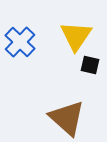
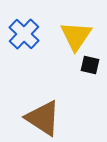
blue cross: moved 4 px right, 8 px up
brown triangle: moved 24 px left; rotated 9 degrees counterclockwise
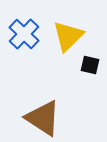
yellow triangle: moved 8 px left; rotated 12 degrees clockwise
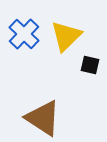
yellow triangle: moved 2 px left
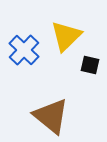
blue cross: moved 16 px down
brown triangle: moved 8 px right, 2 px up; rotated 6 degrees clockwise
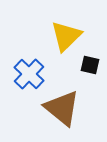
blue cross: moved 5 px right, 24 px down
brown triangle: moved 11 px right, 8 px up
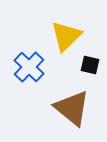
blue cross: moved 7 px up
brown triangle: moved 10 px right
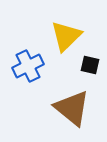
blue cross: moved 1 px left, 1 px up; rotated 20 degrees clockwise
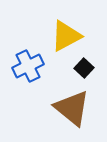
yellow triangle: rotated 16 degrees clockwise
black square: moved 6 px left, 3 px down; rotated 30 degrees clockwise
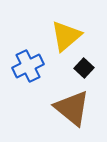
yellow triangle: rotated 12 degrees counterclockwise
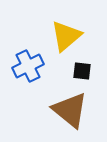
black square: moved 2 px left, 3 px down; rotated 36 degrees counterclockwise
brown triangle: moved 2 px left, 2 px down
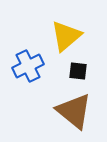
black square: moved 4 px left
brown triangle: moved 4 px right, 1 px down
